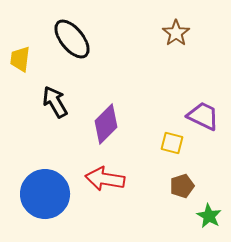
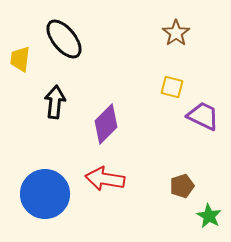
black ellipse: moved 8 px left
black arrow: rotated 36 degrees clockwise
yellow square: moved 56 px up
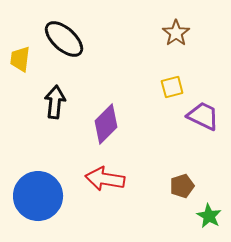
black ellipse: rotated 9 degrees counterclockwise
yellow square: rotated 30 degrees counterclockwise
blue circle: moved 7 px left, 2 px down
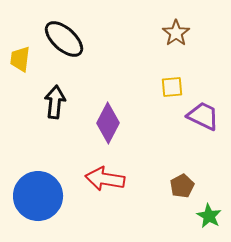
yellow square: rotated 10 degrees clockwise
purple diamond: moved 2 px right, 1 px up; rotated 18 degrees counterclockwise
brown pentagon: rotated 10 degrees counterclockwise
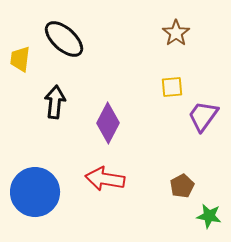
purple trapezoid: rotated 80 degrees counterclockwise
blue circle: moved 3 px left, 4 px up
green star: rotated 20 degrees counterclockwise
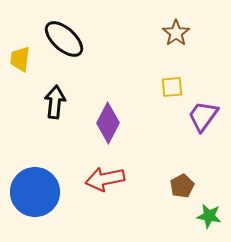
red arrow: rotated 21 degrees counterclockwise
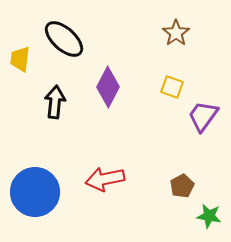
yellow square: rotated 25 degrees clockwise
purple diamond: moved 36 px up
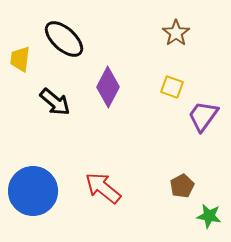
black arrow: rotated 124 degrees clockwise
red arrow: moved 2 px left, 9 px down; rotated 51 degrees clockwise
blue circle: moved 2 px left, 1 px up
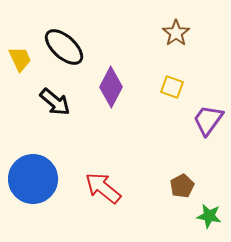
black ellipse: moved 8 px down
yellow trapezoid: rotated 148 degrees clockwise
purple diamond: moved 3 px right
purple trapezoid: moved 5 px right, 4 px down
blue circle: moved 12 px up
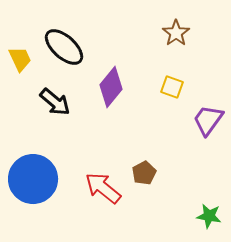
purple diamond: rotated 12 degrees clockwise
brown pentagon: moved 38 px left, 13 px up
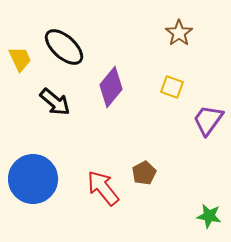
brown star: moved 3 px right
red arrow: rotated 12 degrees clockwise
